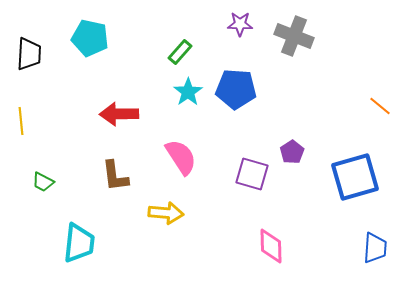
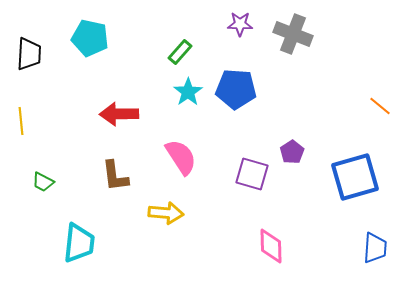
gray cross: moved 1 px left, 2 px up
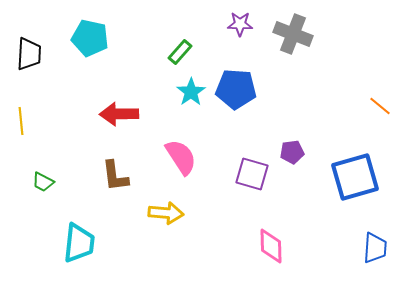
cyan star: moved 3 px right
purple pentagon: rotated 25 degrees clockwise
